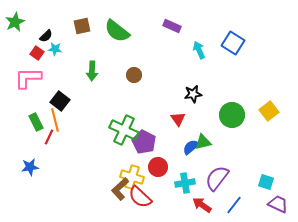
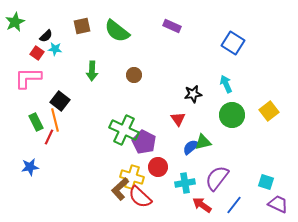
cyan arrow: moved 27 px right, 34 px down
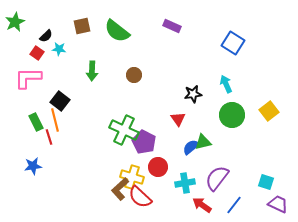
cyan star: moved 4 px right
red line: rotated 42 degrees counterclockwise
blue star: moved 3 px right, 1 px up
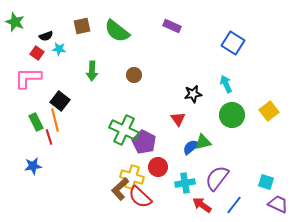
green star: rotated 24 degrees counterclockwise
black semicircle: rotated 24 degrees clockwise
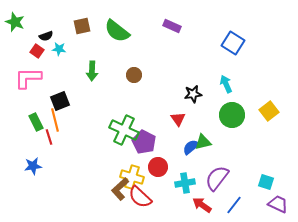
red square: moved 2 px up
black square: rotated 30 degrees clockwise
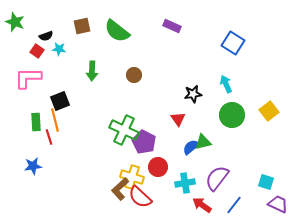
green rectangle: rotated 24 degrees clockwise
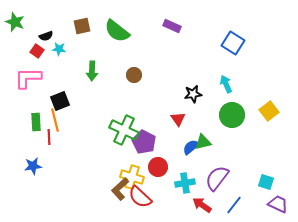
red line: rotated 14 degrees clockwise
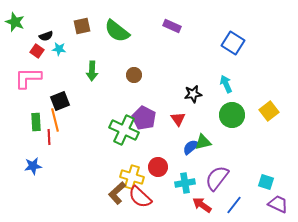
purple pentagon: moved 24 px up
brown L-shape: moved 3 px left, 4 px down
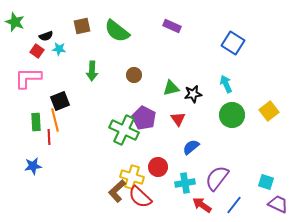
green triangle: moved 32 px left, 54 px up
brown L-shape: moved 2 px up
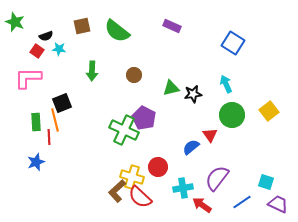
black square: moved 2 px right, 2 px down
red triangle: moved 32 px right, 16 px down
blue star: moved 3 px right, 4 px up; rotated 12 degrees counterclockwise
cyan cross: moved 2 px left, 5 px down
blue line: moved 8 px right, 3 px up; rotated 18 degrees clockwise
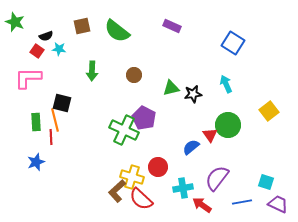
black square: rotated 36 degrees clockwise
green circle: moved 4 px left, 10 px down
red line: moved 2 px right
red semicircle: moved 1 px right, 2 px down
blue line: rotated 24 degrees clockwise
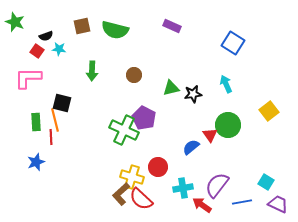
green semicircle: moved 2 px left, 1 px up; rotated 24 degrees counterclockwise
purple semicircle: moved 7 px down
cyan square: rotated 14 degrees clockwise
brown L-shape: moved 4 px right, 3 px down
